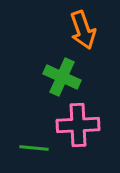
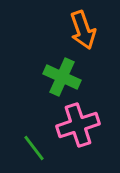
pink cross: rotated 15 degrees counterclockwise
green line: rotated 48 degrees clockwise
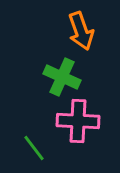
orange arrow: moved 2 px left, 1 px down
pink cross: moved 4 px up; rotated 21 degrees clockwise
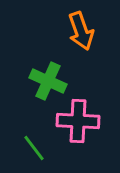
green cross: moved 14 px left, 4 px down
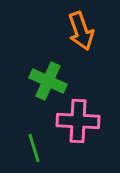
green line: rotated 20 degrees clockwise
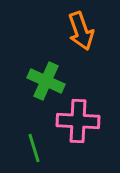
green cross: moved 2 px left
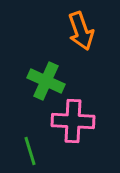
pink cross: moved 5 px left
green line: moved 4 px left, 3 px down
